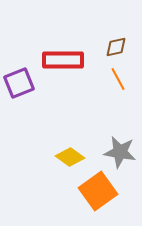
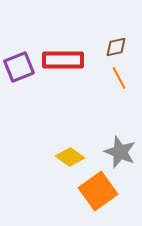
orange line: moved 1 px right, 1 px up
purple square: moved 16 px up
gray star: rotated 12 degrees clockwise
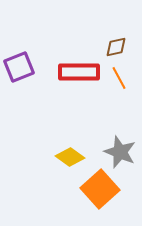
red rectangle: moved 16 px right, 12 px down
orange square: moved 2 px right, 2 px up; rotated 6 degrees counterclockwise
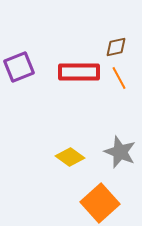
orange square: moved 14 px down
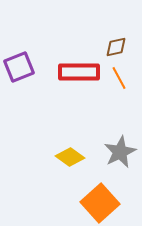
gray star: rotated 24 degrees clockwise
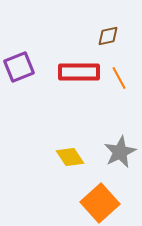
brown diamond: moved 8 px left, 11 px up
yellow diamond: rotated 20 degrees clockwise
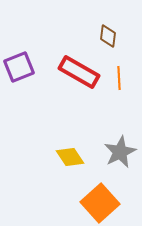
brown diamond: rotated 70 degrees counterclockwise
red rectangle: rotated 30 degrees clockwise
orange line: rotated 25 degrees clockwise
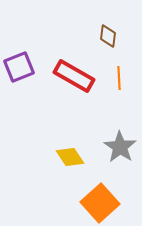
red rectangle: moved 5 px left, 4 px down
gray star: moved 5 px up; rotated 12 degrees counterclockwise
